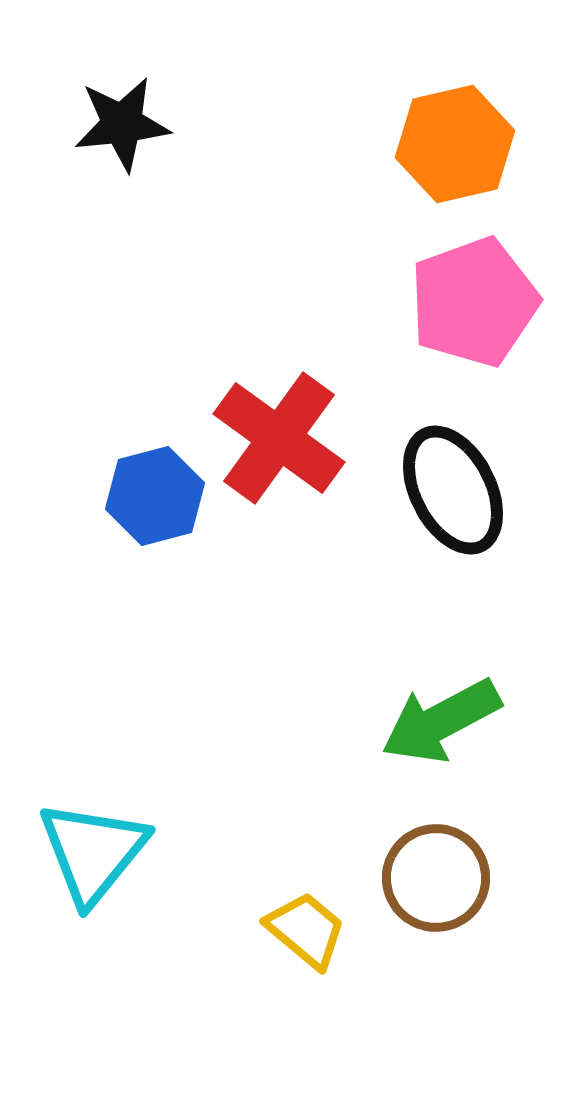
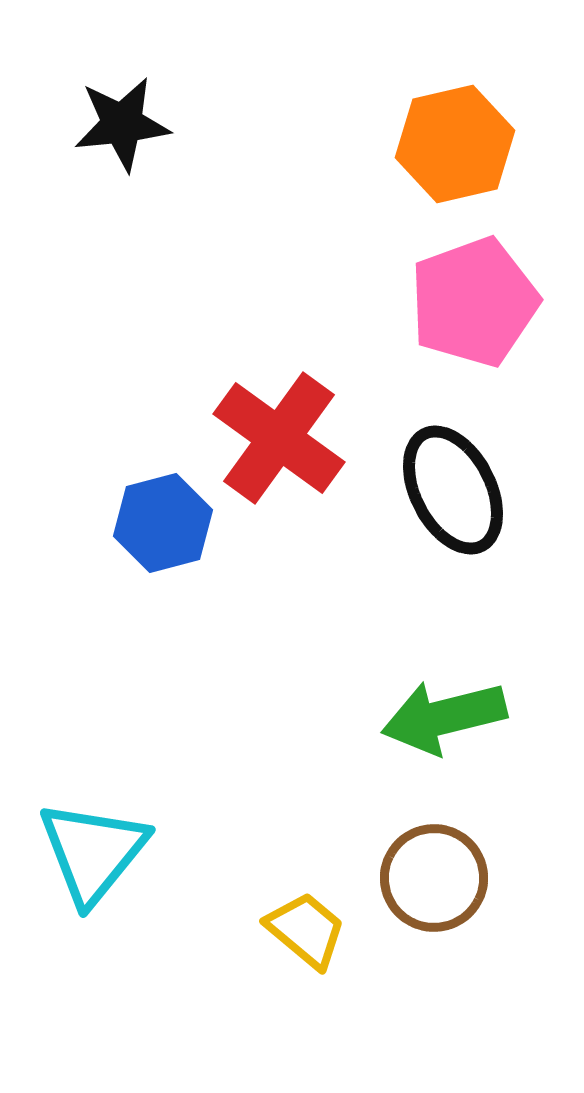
blue hexagon: moved 8 px right, 27 px down
green arrow: moved 3 px right, 4 px up; rotated 14 degrees clockwise
brown circle: moved 2 px left
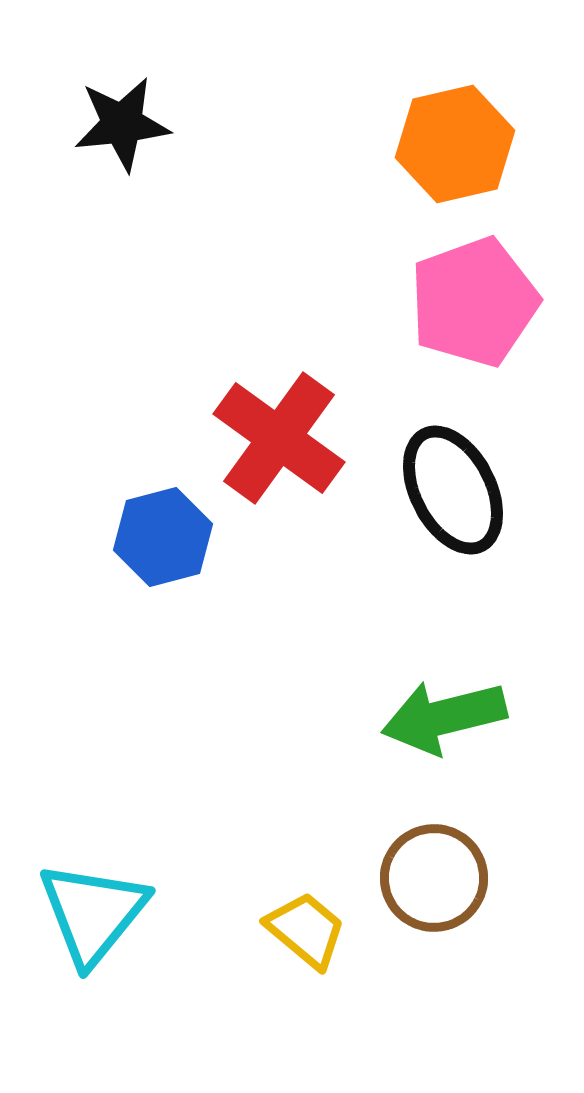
blue hexagon: moved 14 px down
cyan triangle: moved 61 px down
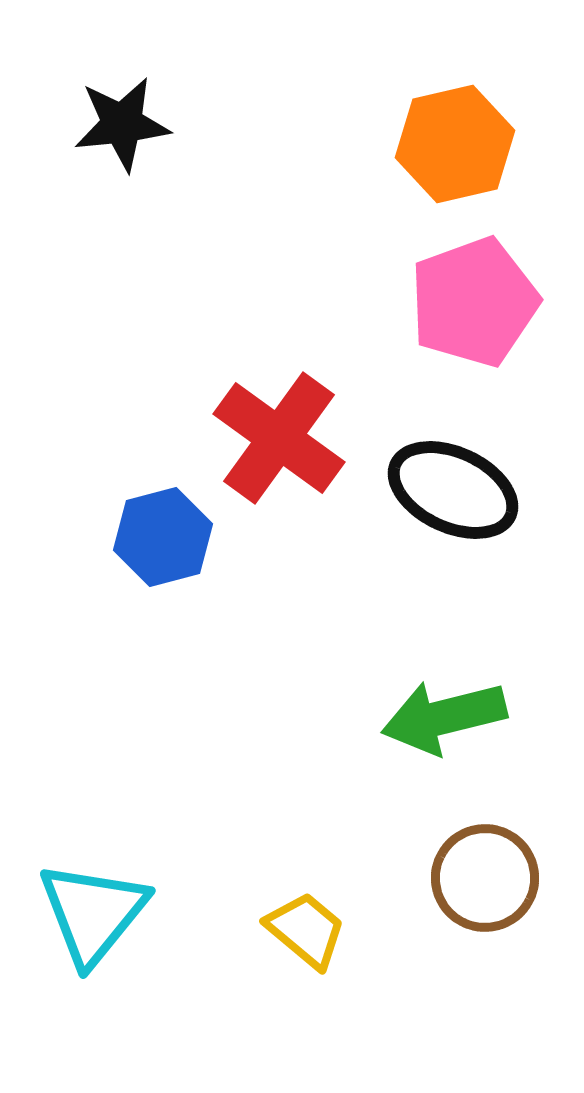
black ellipse: rotated 38 degrees counterclockwise
brown circle: moved 51 px right
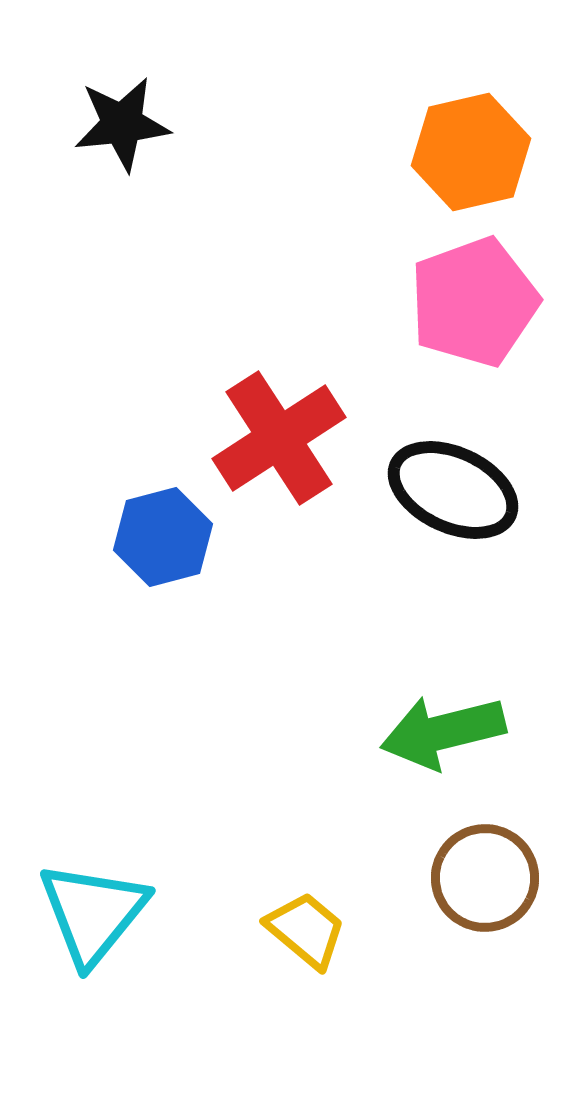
orange hexagon: moved 16 px right, 8 px down
red cross: rotated 21 degrees clockwise
green arrow: moved 1 px left, 15 px down
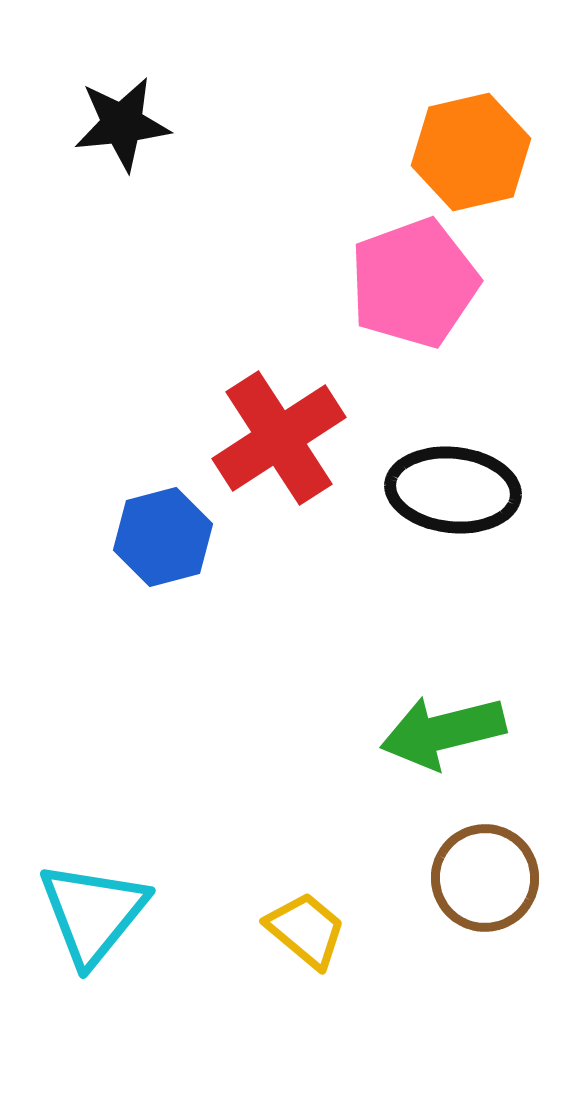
pink pentagon: moved 60 px left, 19 px up
black ellipse: rotated 19 degrees counterclockwise
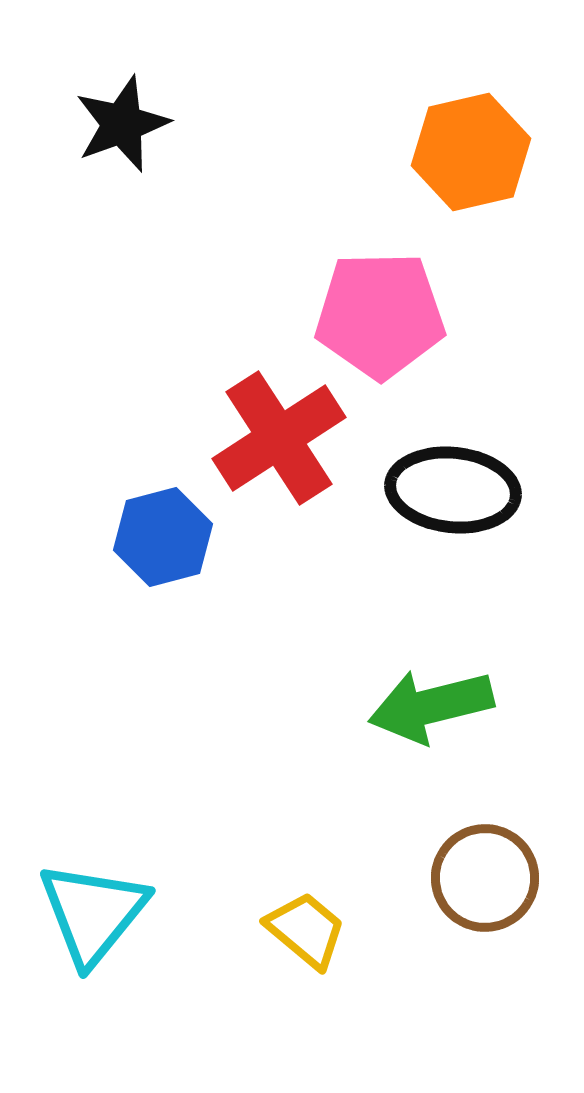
black star: rotated 14 degrees counterclockwise
pink pentagon: moved 34 px left, 32 px down; rotated 19 degrees clockwise
green arrow: moved 12 px left, 26 px up
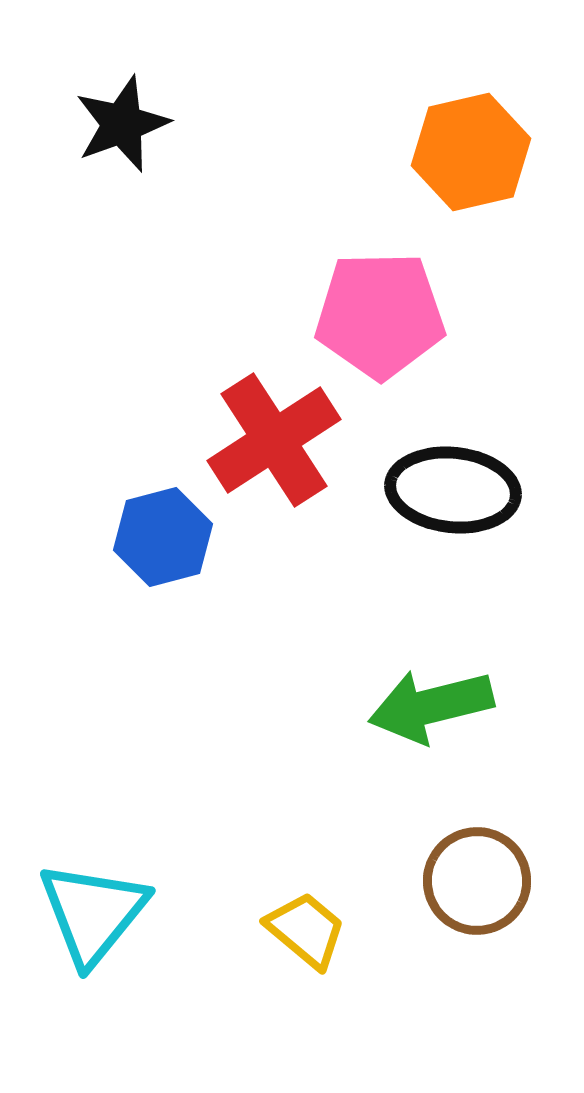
red cross: moved 5 px left, 2 px down
brown circle: moved 8 px left, 3 px down
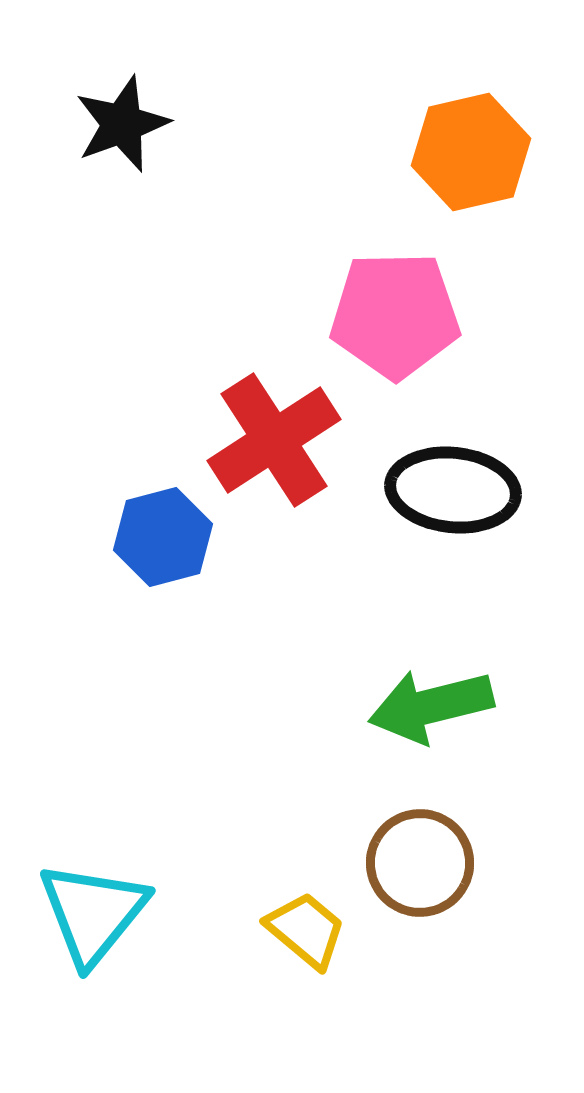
pink pentagon: moved 15 px right
brown circle: moved 57 px left, 18 px up
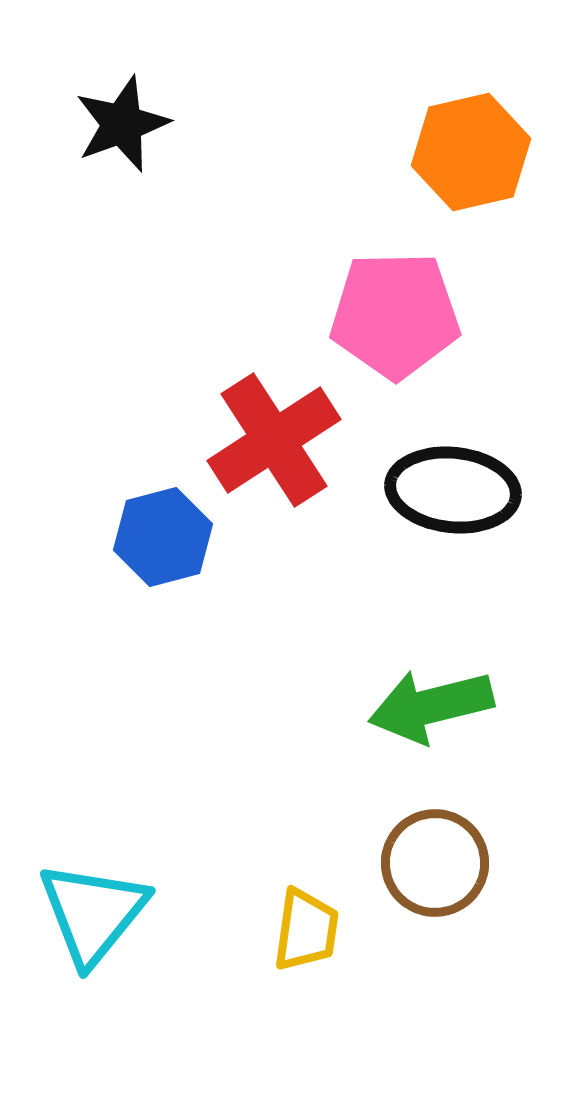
brown circle: moved 15 px right
yellow trapezoid: rotated 58 degrees clockwise
